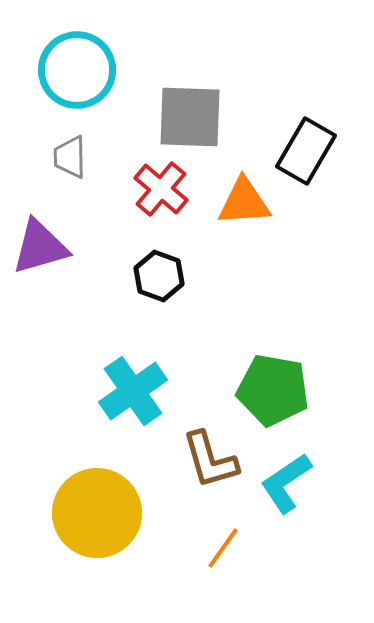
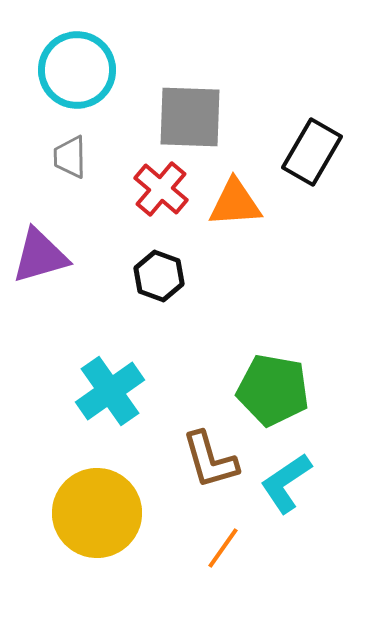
black rectangle: moved 6 px right, 1 px down
orange triangle: moved 9 px left, 1 px down
purple triangle: moved 9 px down
cyan cross: moved 23 px left
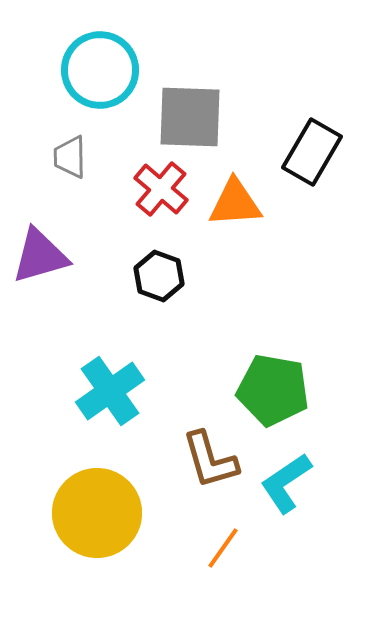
cyan circle: moved 23 px right
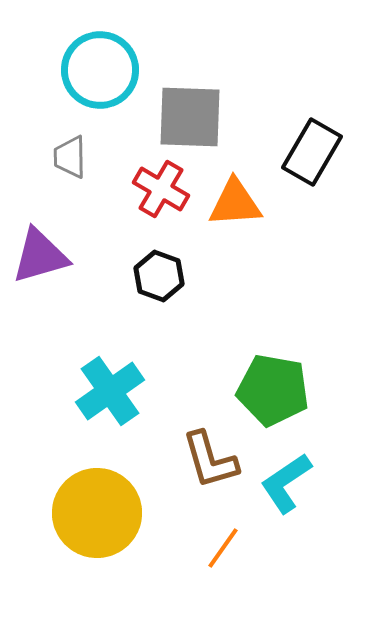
red cross: rotated 10 degrees counterclockwise
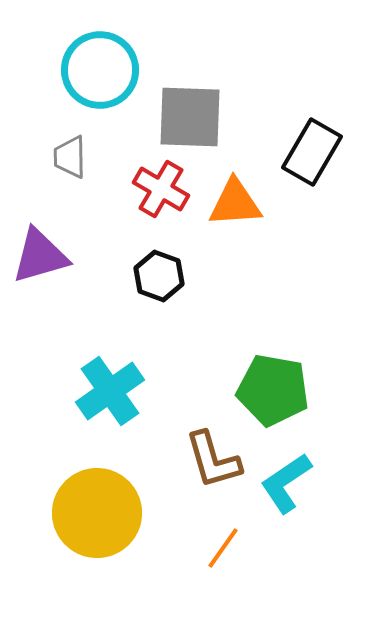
brown L-shape: moved 3 px right
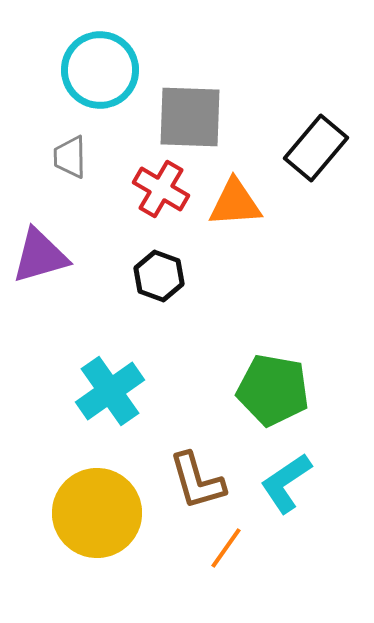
black rectangle: moved 4 px right, 4 px up; rotated 10 degrees clockwise
brown L-shape: moved 16 px left, 21 px down
orange line: moved 3 px right
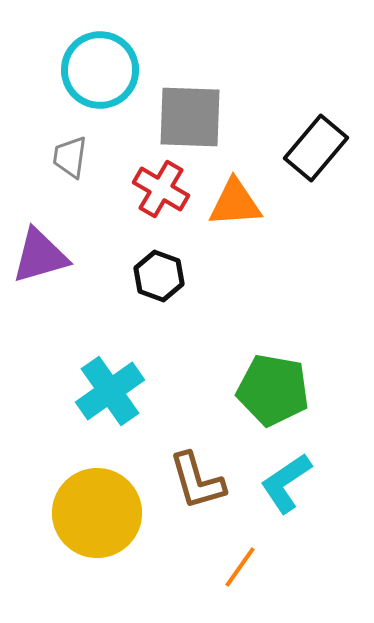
gray trapezoid: rotated 9 degrees clockwise
orange line: moved 14 px right, 19 px down
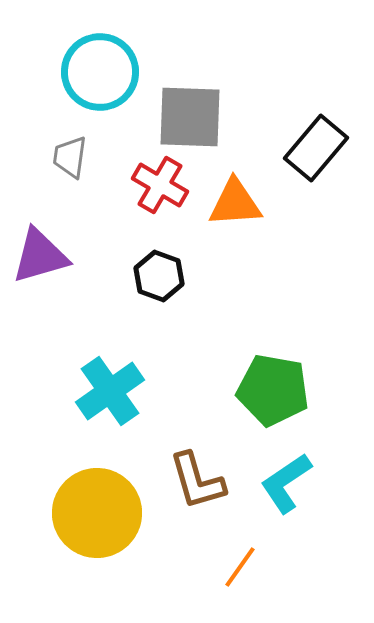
cyan circle: moved 2 px down
red cross: moved 1 px left, 4 px up
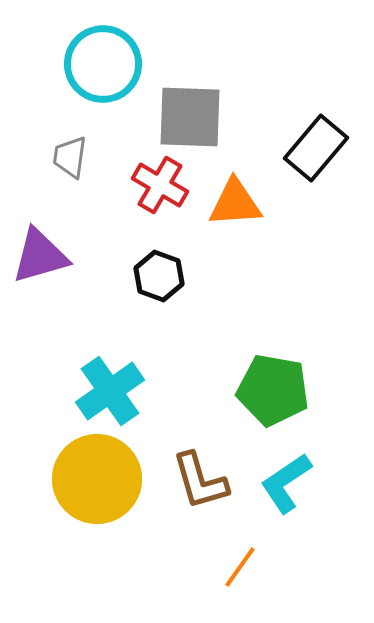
cyan circle: moved 3 px right, 8 px up
brown L-shape: moved 3 px right
yellow circle: moved 34 px up
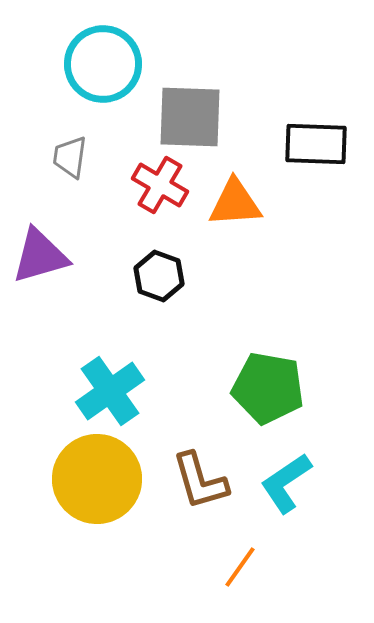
black rectangle: moved 4 px up; rotated 52 degrees clockwise
green pentagon: moved 5 px left, 2 px up
